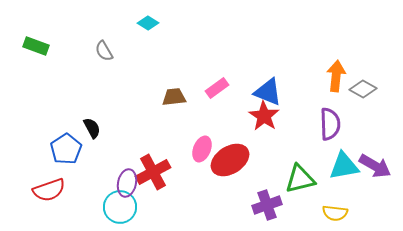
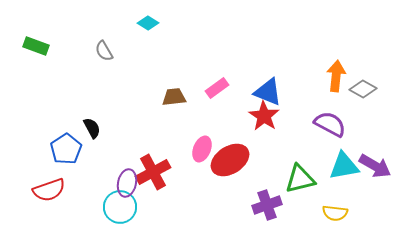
purple semicircle: rotated 60 degrees counterclockwise
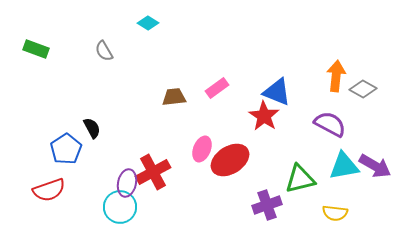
green rectangle: moved 3 px down
blue triangle: moved 9 px right
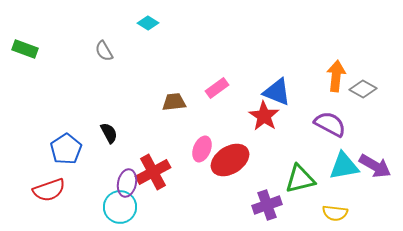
green rectangle: moved 11 px left
brown trapezoid: moved 5 px down
black semicircle: moved 17 px right, 5 px down
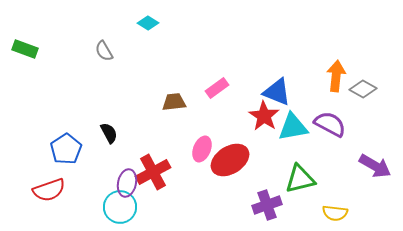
cyan triangle: moved 51 px left, 39 px up
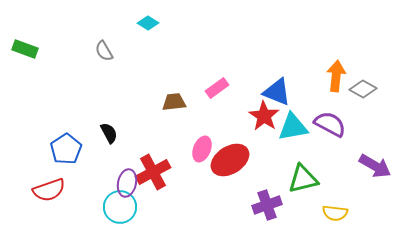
green triangle: moved 3 px right
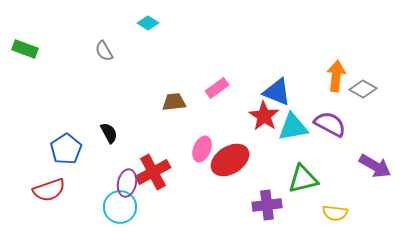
purple cross: rotated 12 degrees clockwise
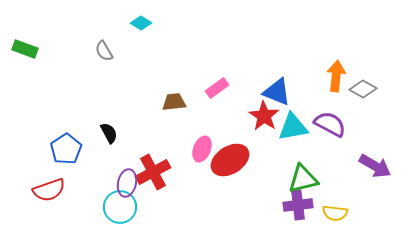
cyan diamond: moved 7 px left
purple cross: moved 31 px right
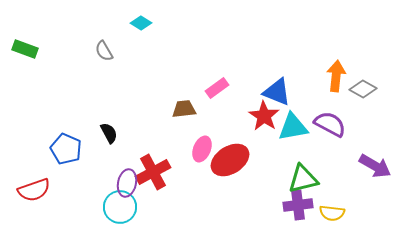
brown trapezoid: moved 10 px right, 7 px down
blue pentagon: rotated 16 degrees counterclockwise
red semicircle: moved 15 px left
yellow semicircle: moved 3 px left
